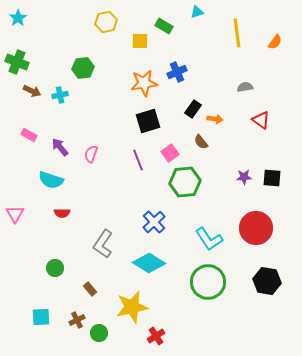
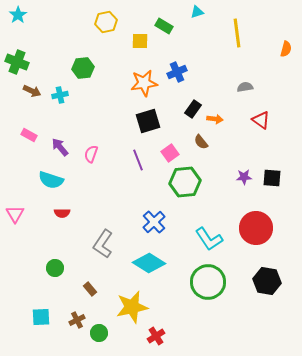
cyan star at (18, 18): moved 3 px up
orange semicircle at (275, 42): moved 11 px right, 7 px down; rotated 21 degrees counterclockwise
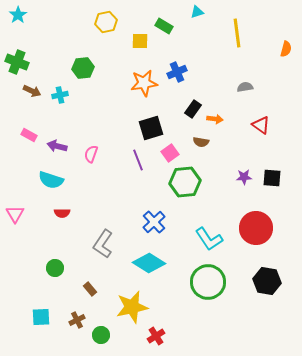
red triangle at (261, 120): moved 5 px down
black square at (148, 121): moved 3 px right, 7 px down
brown semicircle at (201, 142): rotated 42 degrees counterclockwise
purple arrow at (60, 147): moved 3 px left, 1 px up; rotated 36 degrees counterclockwise
green circle at (99, 333): moved 2 px right, 2 px down
